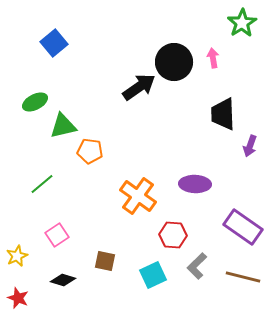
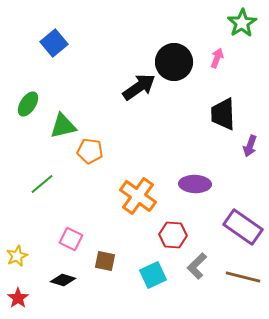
pink arrow: moved 4 px right; rotated 30 degrees clockwise
green ellipse: moved 7 px left, 2 px down; rotated 30 degrees counterclockwise
pink square: moved 14 px right, 4 px down; rotated 30 degrees counterclockwise
red star: rotated 15 degrees clockwise
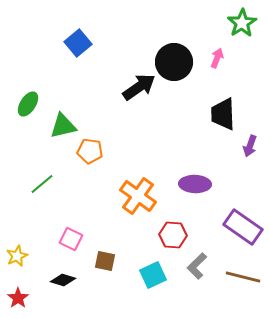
blue square: moved 24 px right
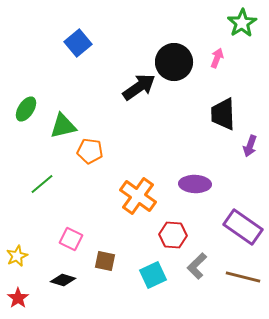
green ellipse: moved 2 px left, 5 px down
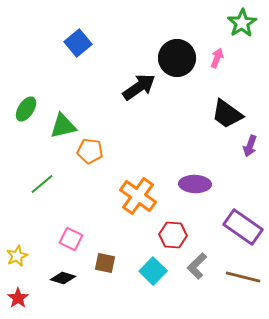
black circle: moved 3 px right, 4 px up
black trapezoid: moved 4 px right; rotated 52 degrees counterclockwise
brown square: moved 2 px down
cyan square: moved 4 px up; rotated 20 degrees counterclockwise
black diamond: moved 2 px up
